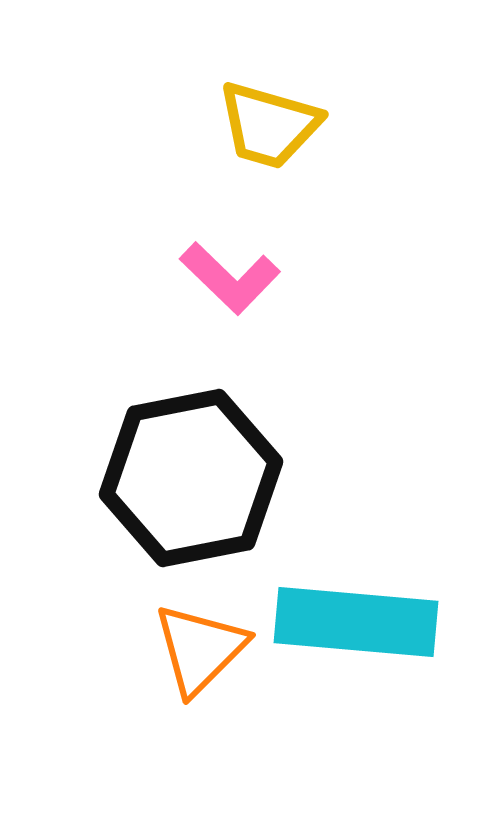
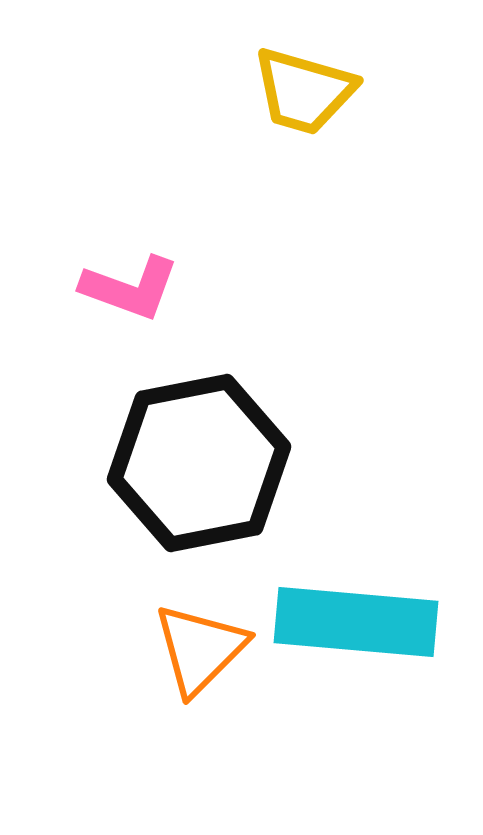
yellow trapezoid: moved 35 px right, 34 px up
pink L-shape: moved 100 px left, 10 px down; rotated 24 degrees counterclockwise
black hexagon: moved 8 px right, 15 px up
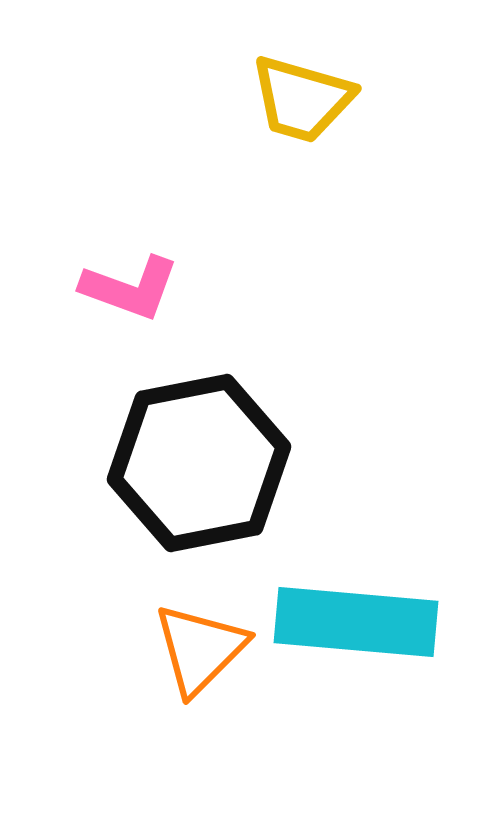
yellow trapezoid: moved 2 px left, 8 px down
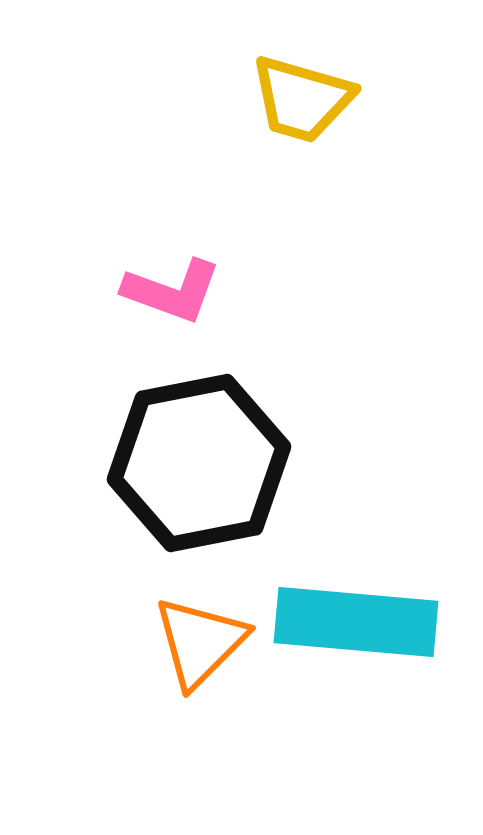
pink L-shape: moved 42 px right, 3 px down
orange triangle: moved 7 px up
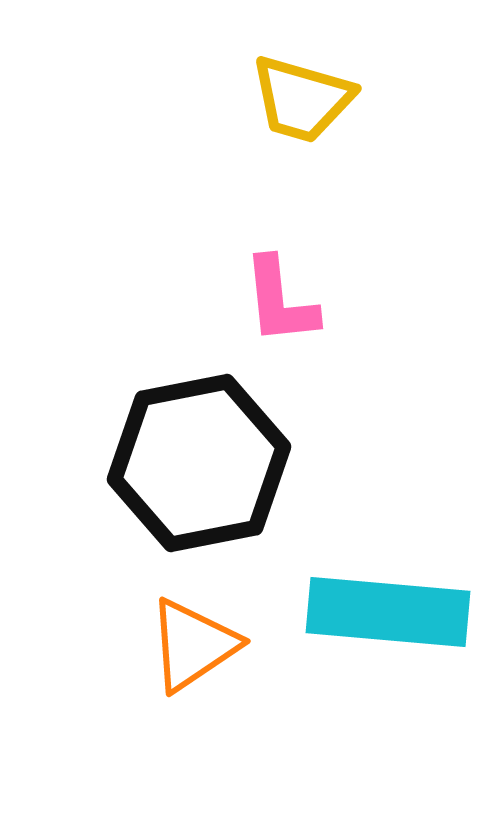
pink L-shape: moved 108 px right, 10 px down; rotated 64 degrees clockwise
cyan rectangle: moved 32 px right, 10 px up
orange triangle: moved 7 px left, 3 px down; rotated 11 degrees clockwise
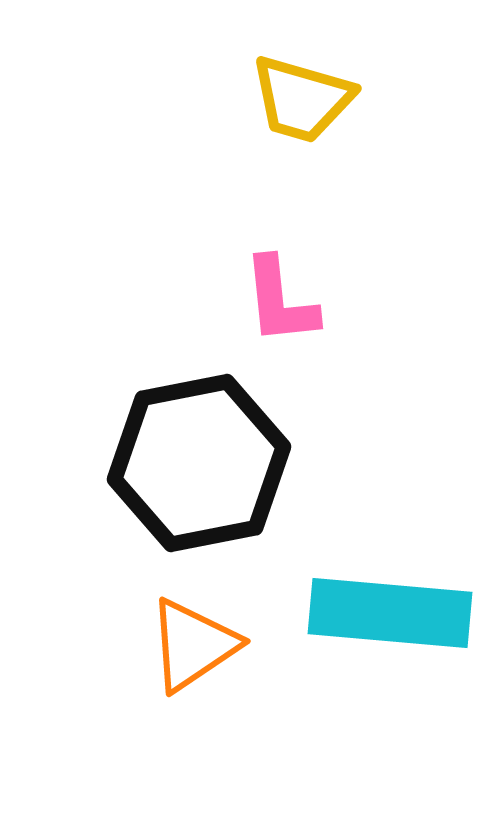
cyan rectangle: moved 2 px right, 1 px down
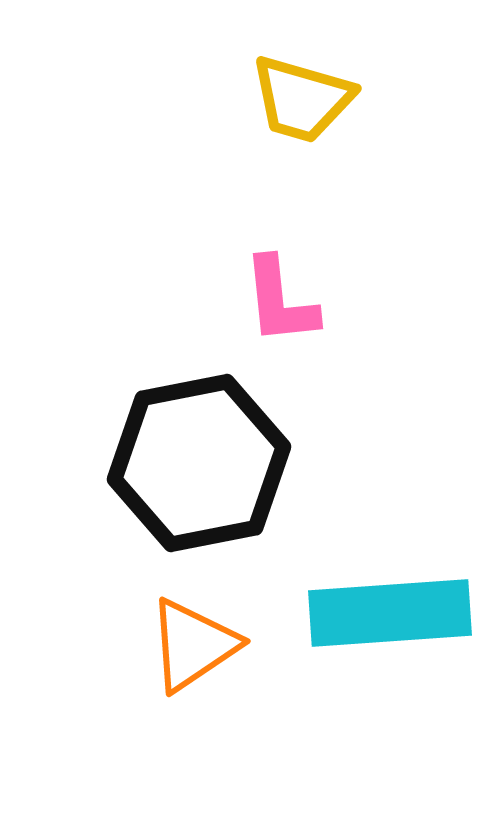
cyan rectangle: rotated 9 degrees counterclockwise
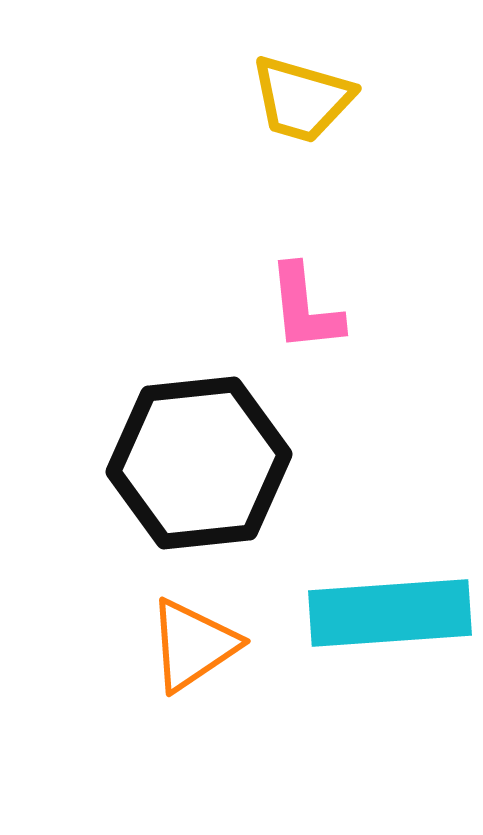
pink L-shape: moved 25 px right, 7 px down
black hexagon: rotated 5 degrees clockwise
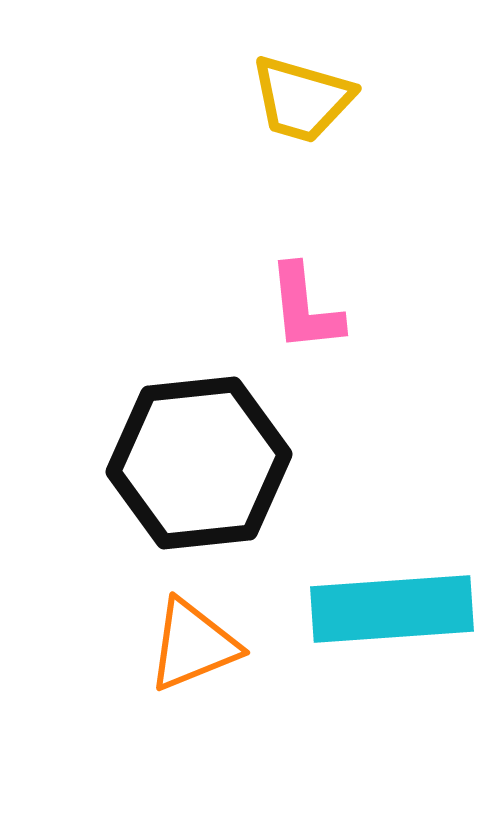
cyan rectangle: moved 2 px right, 4 px up
orange triangle: rotated 12 degrees clockwise
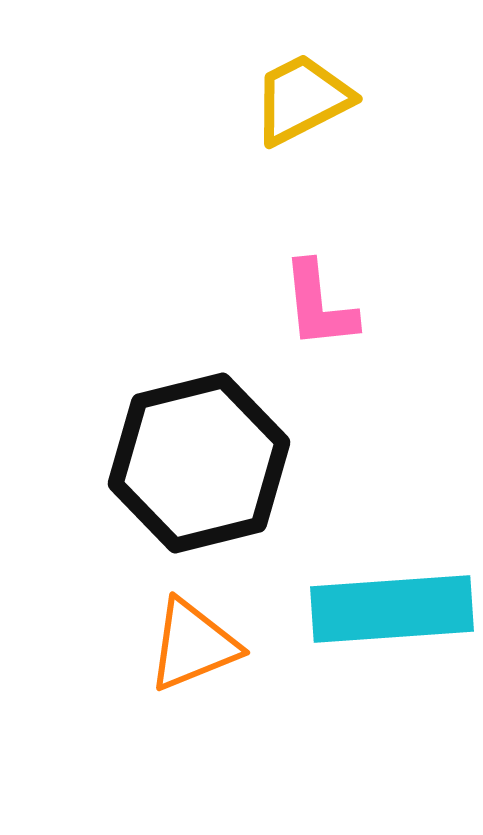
yellow trapezoid: rotated 137 degrees clockwise
pink L-shape: moved 14 px right, 3 px up
black hexagon: rotated 8 degrees counterclockwise
